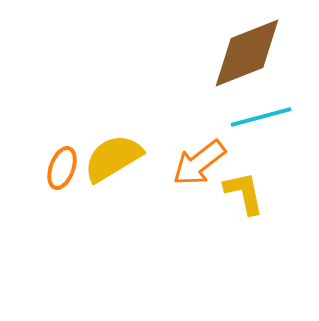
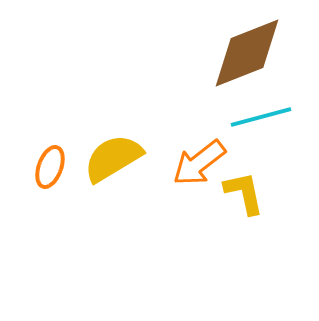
orange ellipse: moved 12 px left, 1 px up
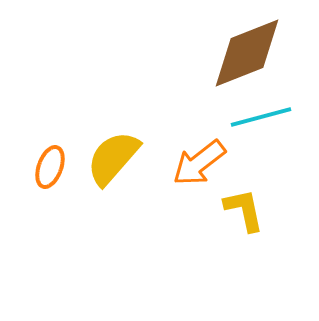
yellow semicircle: rotated 18 degrees counterclockwise
yellow L-shape: moved 17 px down
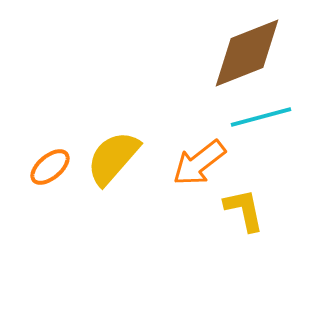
orange ellipse: rotated 30 degrees clockwise
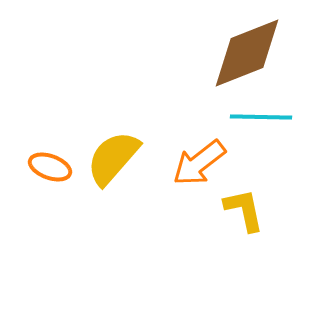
cyan line: rotated 16 degrees clockwise
orange ellipse: rotated 60 degrees clockwise
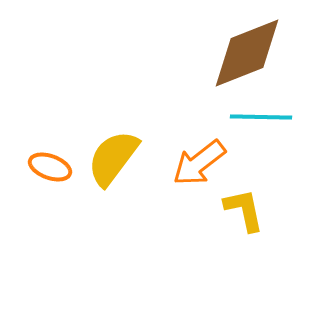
yellow semicircle: rotated 4 degrees counterclockwise
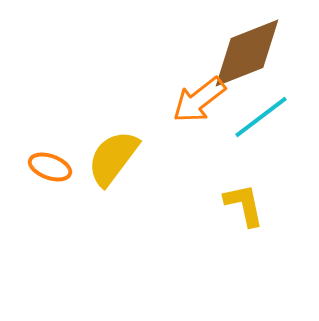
cyan line: rotated 38 degrees counterclockwise
orange arrow: moved 63 px up
yellow L-shape: moved 5 px up
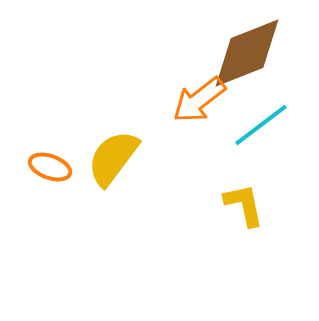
cyan line: moved 8 px down
